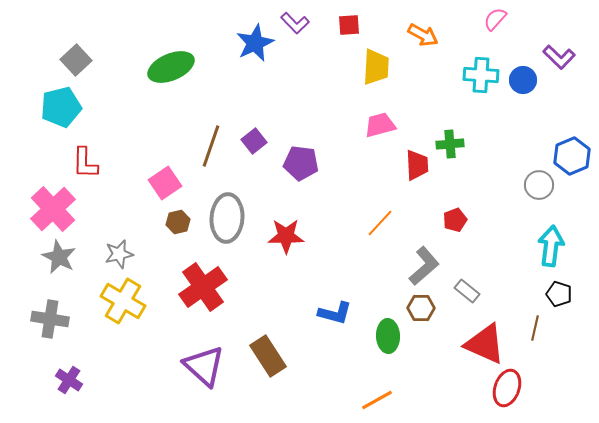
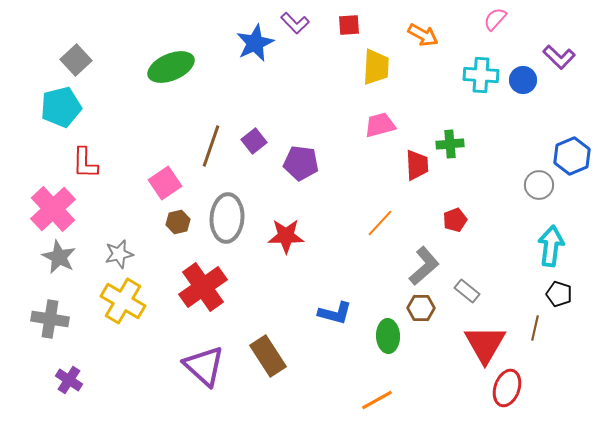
red triangle at (485, 344): rotated 36 degrees clockwise
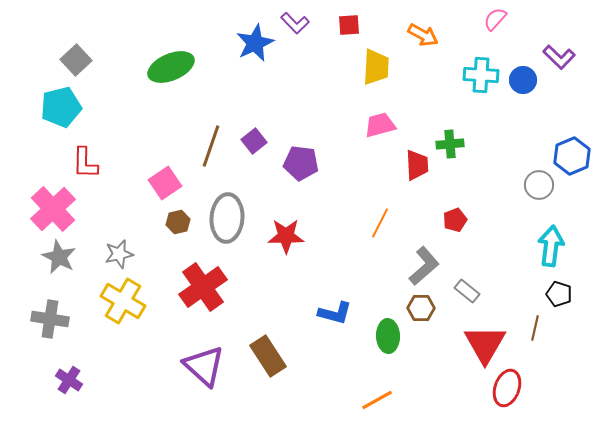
orange line at (380, 223): rotated 16 degrees counterclockwise
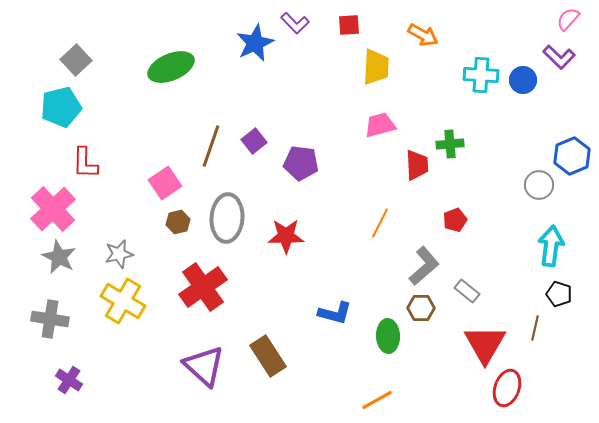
pink semicircle at (495, 19): moved 73 px right
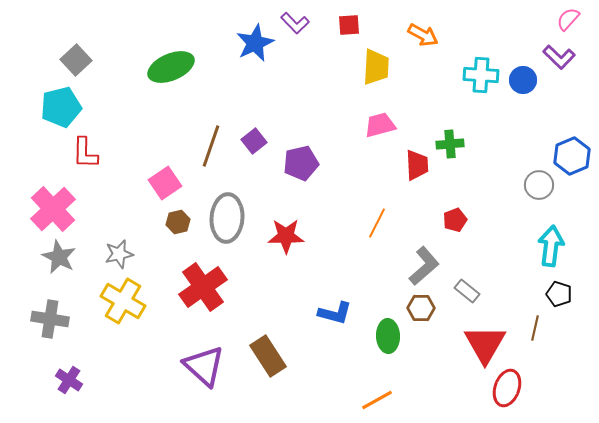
red L-shape at (85, 163): moved 10 px up
purple pentagon at (301, 163): rotated 20 degrees counterclockwise
orange line at (380, 223): moved 3 px left
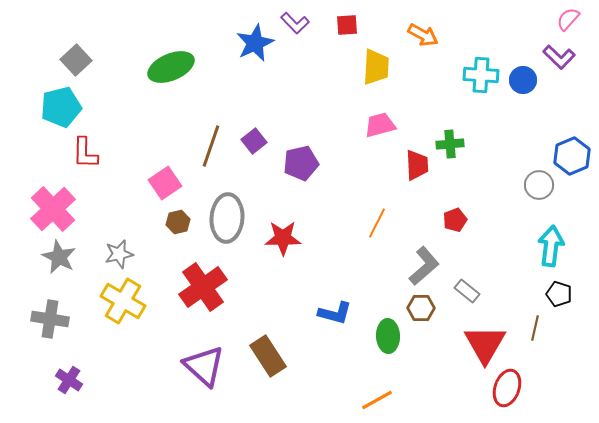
red square at (349, 25): moved 2 px left
red star at (286, 236): moved 3 px left, 2 px down
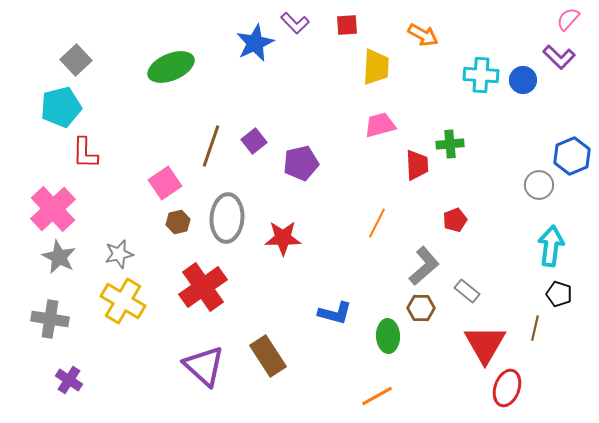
orange line at (377, 400): moved 4 px up
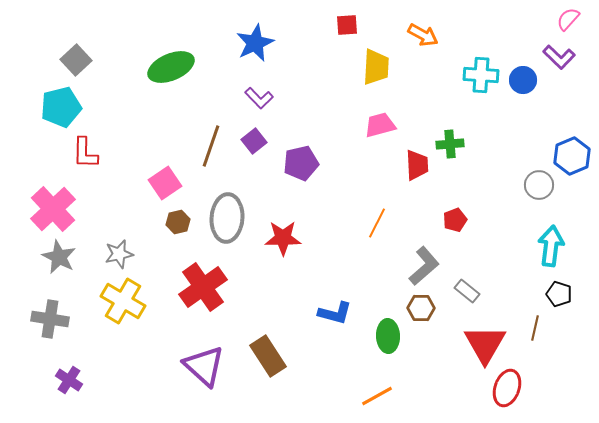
purple L-shape at (295, 23): moved 36 px left, 75 px down
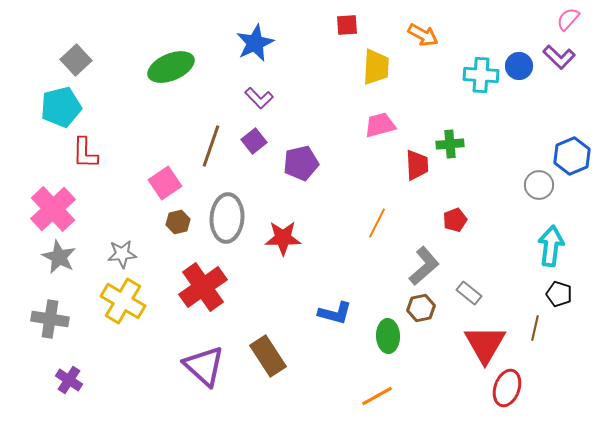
blue circle at (523, 80): moved 4 px left, 14 px up
gray star at (119, 254): moved 3 px right; rotated 8 degrees clockwise
gray rectangle at (467, 291): moved 2 px right, 2 px down
brown hexagon at (421, 308): rotated 12 degrees counterclockwise
